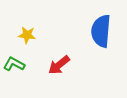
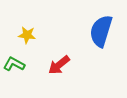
blue semicircle: rotated 12 degrees clockwise
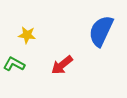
blue semicircle: rotated 8 degrees clockwise
red arrow: moved 3 px right
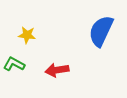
red arrow: moved 5 px left, 5 px down; rotated 30 degrees clockwise
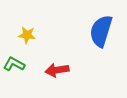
blue semicircle: rotated 8 degrees counterclockwise
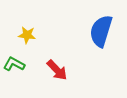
red arrow: rotated 125 degrees counterclockwise
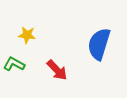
blue semicircle: moved 2 px left, 13 px down
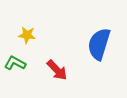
green L-shape: moved 1 px right, 1 px up
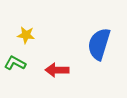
yellow star: moved 1 px left
red arrow: rotated 135 degrees clockwise
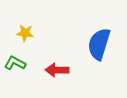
yellow star: moved 1 px left, 2 px up
